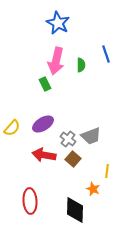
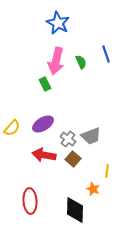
green semicircle: moved 3 px up; rotated 24 degrees counterclockwise
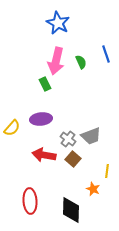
purple ellipse: moved 2 px left, 5 px up; rotated 25 degrees clockwise
black diamond: moved 4 px left
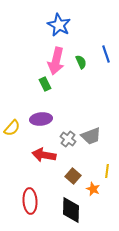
blue star: moved 1 px right, 2 px down
brown square: moved 17 px down
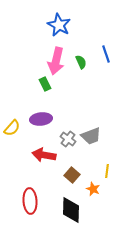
brown square: moved 1 px left, 1 px up
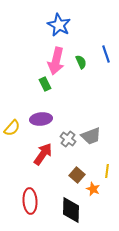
red arrow: moved 1 px left, 1 px up; rotated 115 degrees clockwise
brown square: moved 5 px right
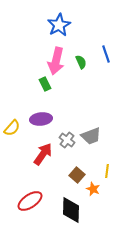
blue star: rotated 15 degrees clockwise
gray cross: moved 1 px left, 1 px down
red ellipse: rotated 60 degrees clockwise
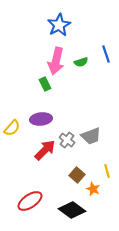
green semicircle: rotated 96 degrees clockwise
red arrow: moved 2 px right, 4 px up; rotated 10 degrees clockwise
yellow line: rotated 24 degrees counterclockwise
black diamond: moved 1 px right; rotated 56 degrees counterclockwise
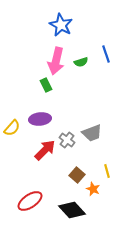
blue star: moved 2 px right; rotated 15 degrees counterclockwise
green rectangle: moved 1 px right, 1 px down
purple ellipse: moved 1 px left
gray trapezoid: moved 1 px right, 3 px up
black diamond: rotated 12 degrees clockwise
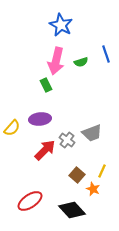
yellow line: moved 5 px left; rotated 40 degrees clockwise
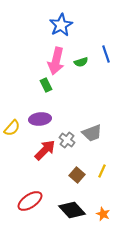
blue star: rotated 15 degrees clockwise
orange star: moved 10 px right, 25 px down
